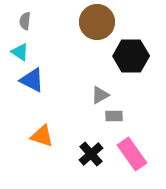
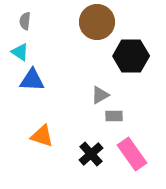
blue triangle: rotated 24 degrees counterclockwise
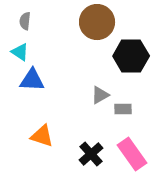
gray rectangle: moved 9 px right, 7 px up
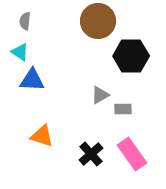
brown circle: moved 1 px right, 1 px up
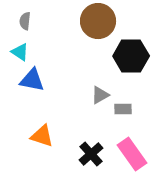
blue triangle: rotated 8 degrees clockwise
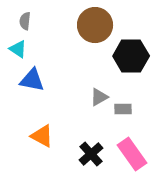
brown circle: moved 3 px left, 4 px down
cyan triangle: moved 2 px left, 3 px up
gray triangle: moved 1 px left, 2 px down
orange triangle: rotated 10 degrees clockwise
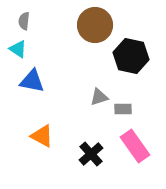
gray semicircle: moved 1 px left
black hexagon: rotated 12 degrees clockwise
blue triangle: moved 1 px down
gray triangle: rotated 12 degrees clockwise
pink rectangle: moved 3 px right, 8 px up
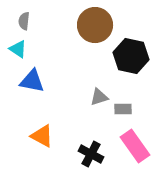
black cross: rotated 20 degrees counterclockwise
